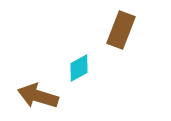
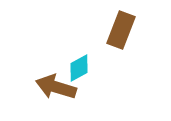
brown arrow: moved 18 px right, 9 px up
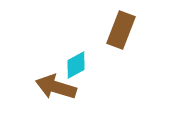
cyan diamond: moved 3 px left, 3 px up
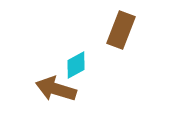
brown arrow: moved 2 px down
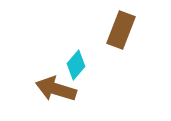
cyan diamond: rotated 20 degrees counterclockwise
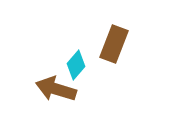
brown rectangle: moved 7 px left, 14 px down
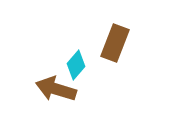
brown rectangle: moved 1 px right, 1 px up
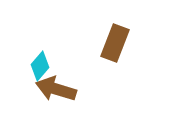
cyan diamond: moved 36 px left, 1 px down
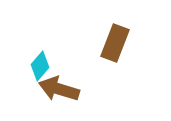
brown arrow: moved 3 px right
